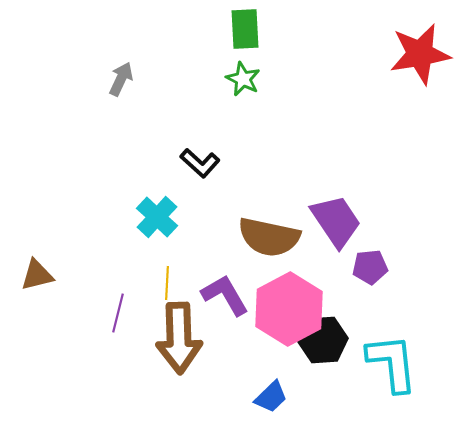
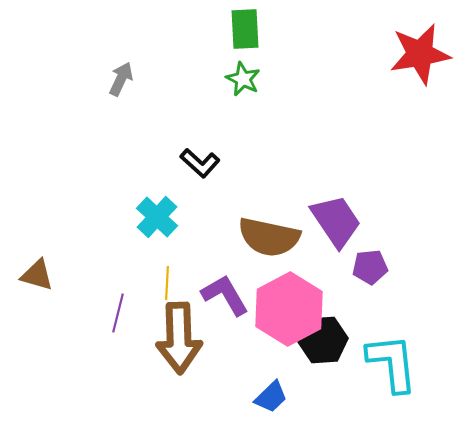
brown triangle: rotated 30 degrees clockwise
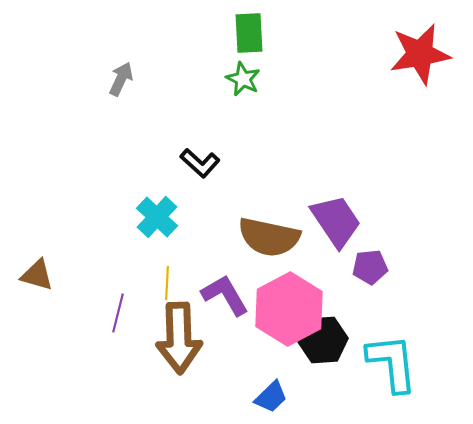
green rectangle: moved 4 px right, 4 px down
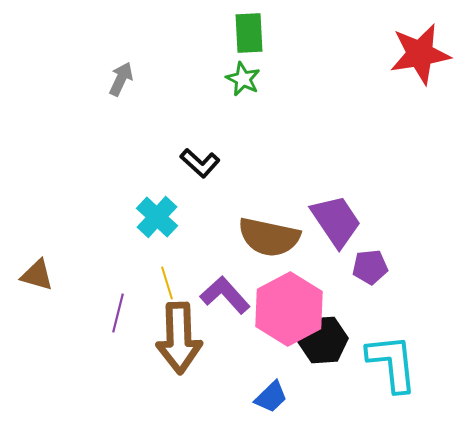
yellow line: rotated 20 degrees counterclockwise
purple L-shape: rotated 12 degrees counterclockwise
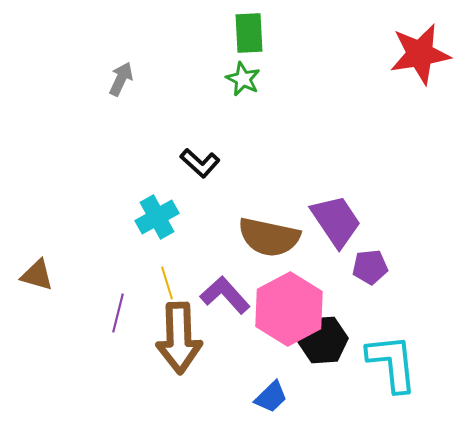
cyan cross: rotated 18 degrees clockwise
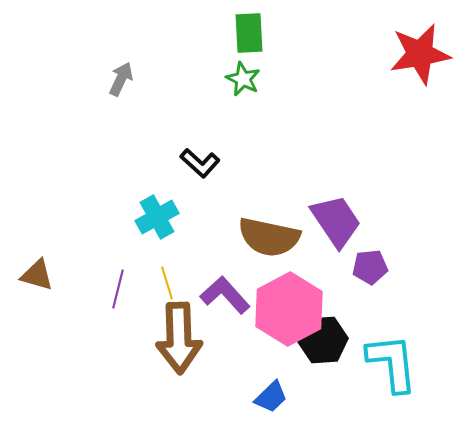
purple line: moved 24 px up
